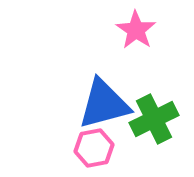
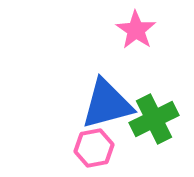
blue triangle: moved 3 px right
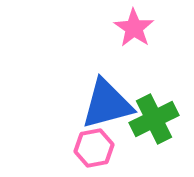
pink star: moved 2 px left, 2 px up
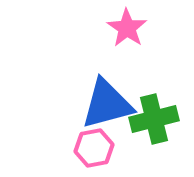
pink star: moved 7 px left
green cross: rotated 12 degrees clockwise
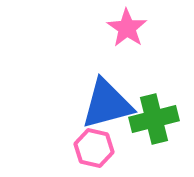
pink hexagon: rotated 24 degrees clockwise
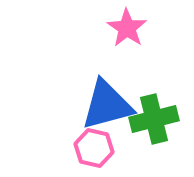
blue triangle: moved 1 px down
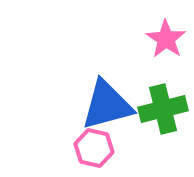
pink star: moved 39 px right, 11 px down
green cross: moved 9 px right, 10 px up
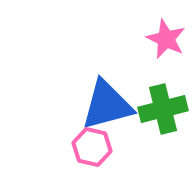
pink star: rotated 9 degrees counterclockwise
pink hexagon: moved 2 px left, 1 px up
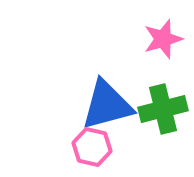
pink star: moved 3 px left; rotated 30 degrees clockwise
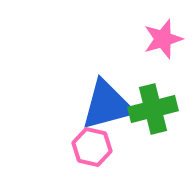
green cross: moved 10 px left
